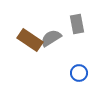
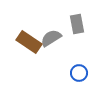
brown rectangle: moved 1 px left, 2 px down
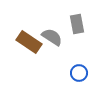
gray semicircle: moved 1 px right, 1 px up; rotated 65 degrees clockwise
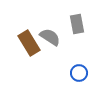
gray semicircle: moved 2 px left
brown rectangle: moved 1 px down; rotated 25 degrees clockwise
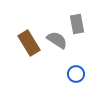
gray semicircle: moved 7 px right, 3 px down
blue circle: moved 3 px left, 1 px down
